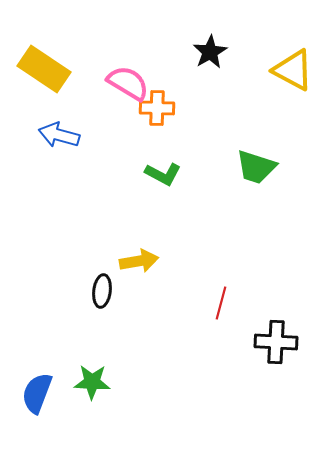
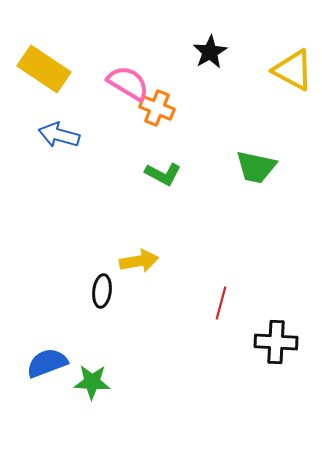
orange cross: rotated 20 degrees clockwise
green trapezoid: rotated 6 degrees counterclockwise
blue semicircle: moved 10 px right, 30 px up; rotated 48 degrees clockwise
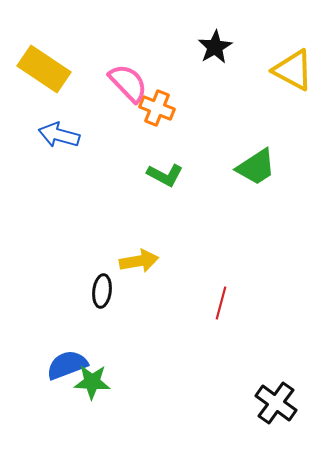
black star: moved 5 px right, 5 px up
pink semicircle: rotated 15 degrees clockwise
green trapezoid: rotated 45 degrees counterclockwise
green L-shape: moved 2 px right, 1 px down
black cross: moved 61 px down; rotated 33 degrees clockwise
blue semicircle: moved 20 px right, 2 px down
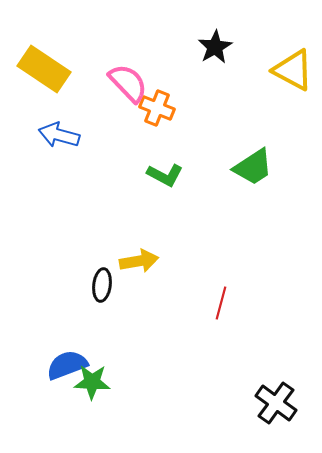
green trapezoid: moved 3 px left
black ellipse: moved 6 px up
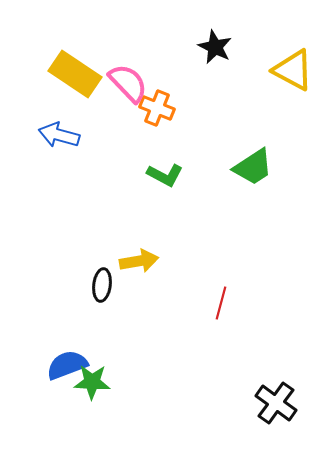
black star: rotated 16 degrees counterclockwise
yellow rectangle: moved 31 px right, 5 px down
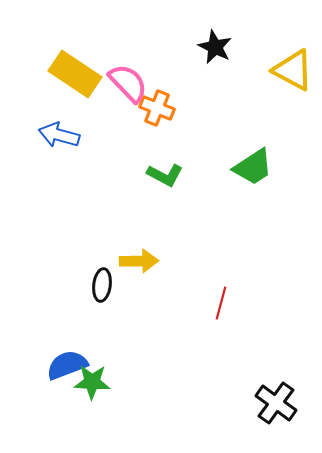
yellow arrow: rotated 9 degrees clockwise
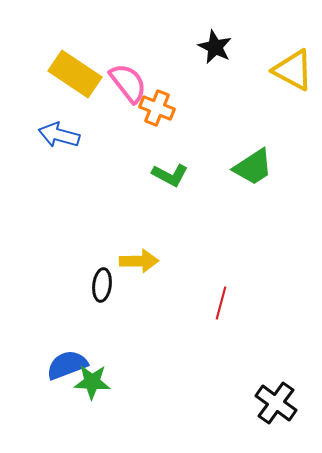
pink semicircle: rotated 6 degrees clockwise
green L-shape: moved 5 px right
